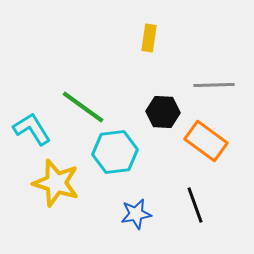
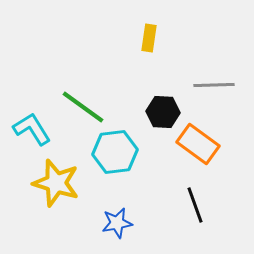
orange rectangle: moved 8 px left, 3 px down
blue star: moved 19 px left, 9 px down
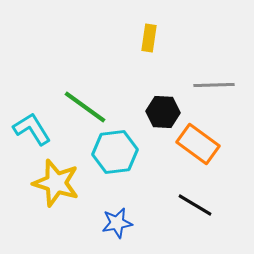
green line: moved 2 px right
black line: rotated 39 degrees counterclockwise
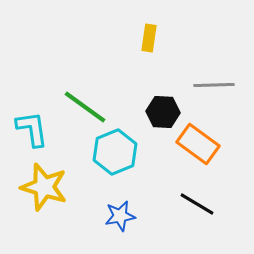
cyan L-shape: rotated 24 degrees clockwise
cyan hexagon: rotated 15 degrees counterclockwise
yellow star: moved 12 px left, 4 px down
black line: moved 2 px right, 1 px up
blue star: moved 3 px right, 7 px up
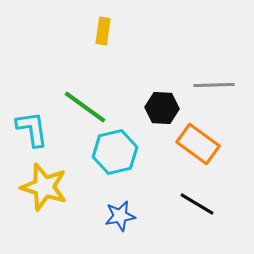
yellow rectangle: moved 46 px left, 7 px up
black hexagon: moved 1 px left, 4 px up
cyan hexagon: rotated 9 degrees clockwise
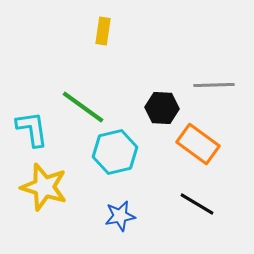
green line: moved 2 px left
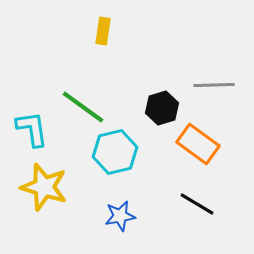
black hexagon: rotated 20 degrees counterclockwise
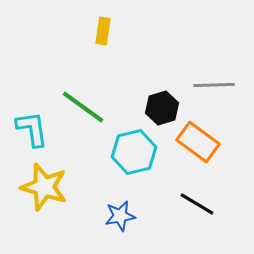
orange rectangle: moved 2 px up
cyan hexagon: moved 19 px right
